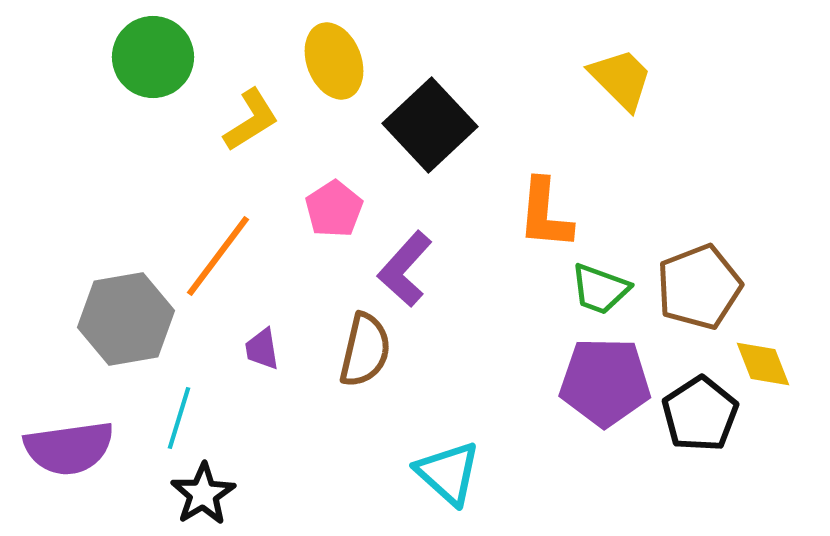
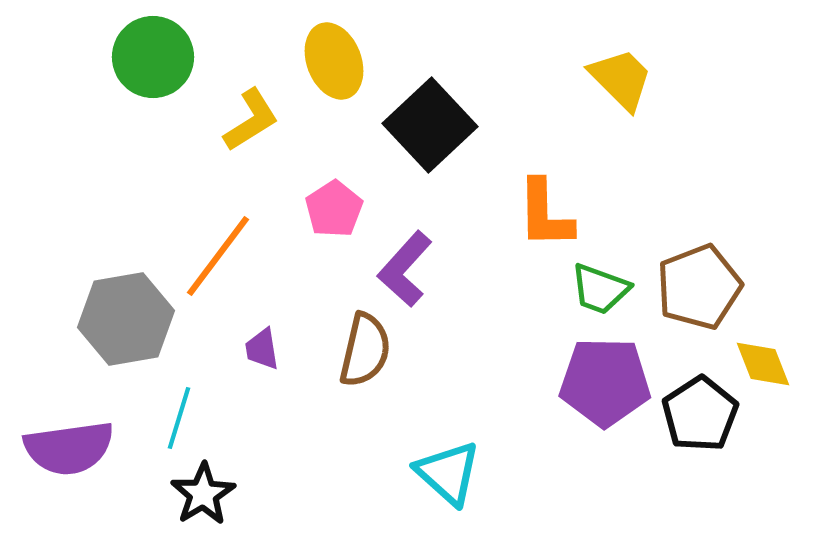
orange L-shape: rotated 6 degrees counterclockwise
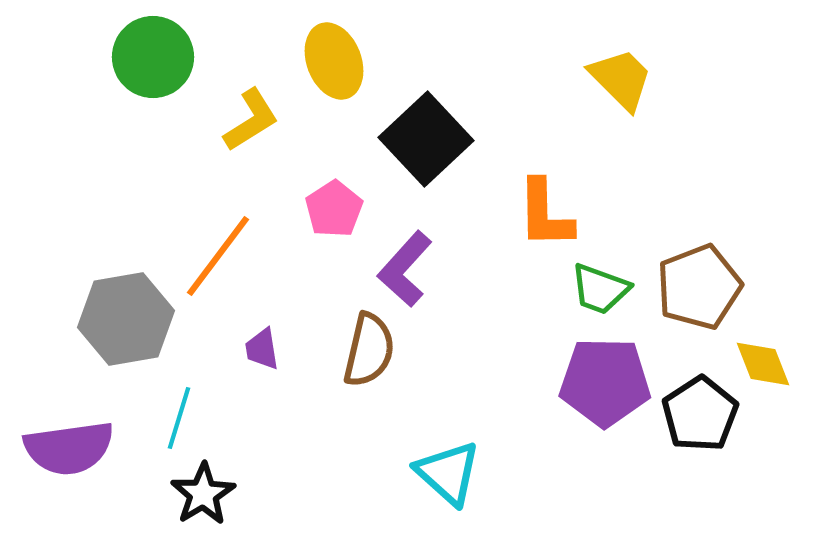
black square: moved 4 px left, 14 px down
brown semicircle: moved 4 px right
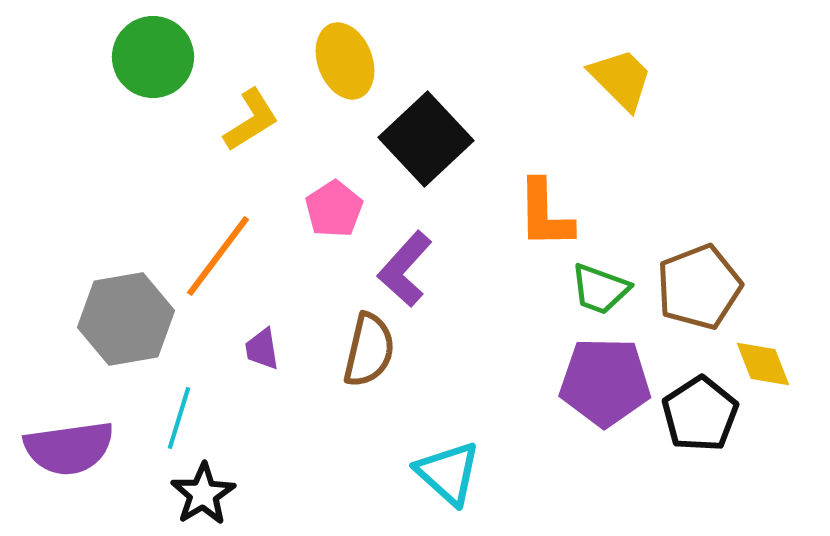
yellow ellipse: moved 11 px right
